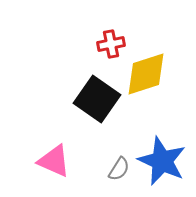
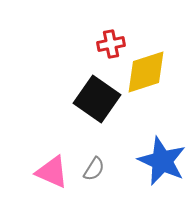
yellow diamond: moved 2 px up
pink triangle: moved 2 px left, 11 px down
gray semicircle: moved 25 px left
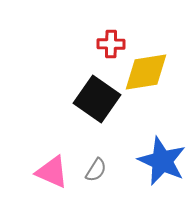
red cross: rotated 12 degrees clockwise
yellow diamond: rotated 9 degrees clockwise
gray semicircle: moved 2 px right, 1 px down
